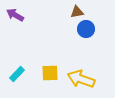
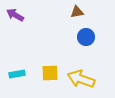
blue circle: moved 8 px down
cyan rectangle: rotated 35 degrees clockwise
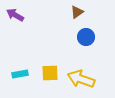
brown triangle: rotated 24 degrees counterclockwise
cyan rectangle: moved 3 px right
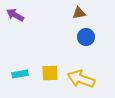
brown triangle: moved 2 px right, 1 px down; rotated 24 degrees clockwise
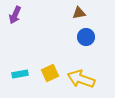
purple arrow: rotated 96 degrees counterclockwise
yellow square: rotated 24 degrees counterclockwise
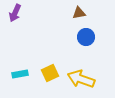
purple arrow: moved 2 px up
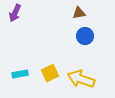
blue circle: moved 1 px left, 1 px up
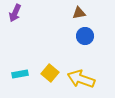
yellow square: rotated 24 degrees counterclockwise
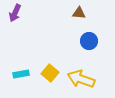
brown triangle: rotated 16 degrees clockwise
blue circle: moved 4 px right, 5 px down
cyan rectangle: moved 1 px right
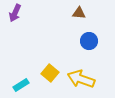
cyan rectangle: moved 11 px down; rotated 21 degrees counterclockwise
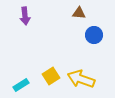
purple arrow: moved 10 px right, 3 px down; rotated 30 degrees counterclockwise
blue circle: moved 5 px right, 6 px up
yellow square: moved 1 px right, 3 px down; rotated 18 degrees clockwise
